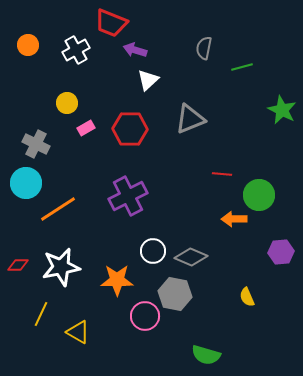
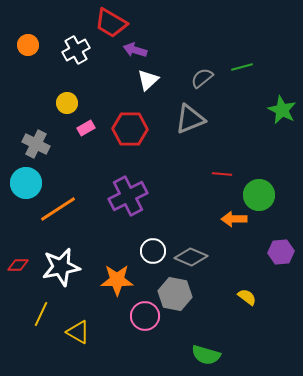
red trapezoid: rotated 8 degrees clockwise
gray semicircle: moved 2 px left, 30 px down; rotated 40 degrees clockwise
yellow semicircle: rotated 150 degrees clockwise
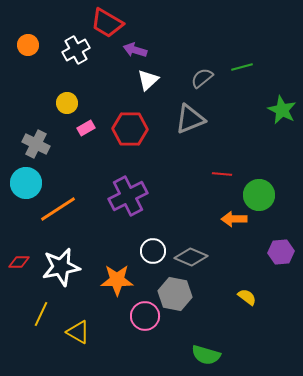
red trapezoid: moved 4 px left
red diamond: moved 1 px right, 3 px up
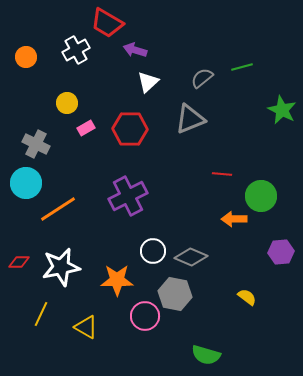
orange circle: moved 2 px left, 12 px down
white triangle: moved 2 px down
green circle: moved 2 px right, 1 px down
yellow triangle: moved 8 px right, 5 px up
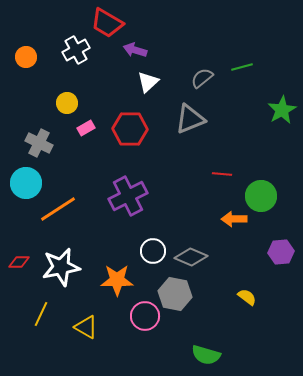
green star: rotated 16 degrees clockwise
gray cross: moved 3 px right, 1 px up
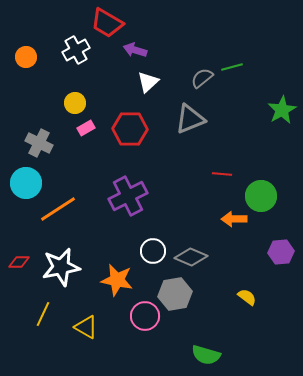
green line: moved 10 px left
yellow circle: moved 8 px right
orange star: rotated 12 degrees clockwise
gray hexagon: rotated 20 degrees counterclockwise
yellow line: moved 2 px right
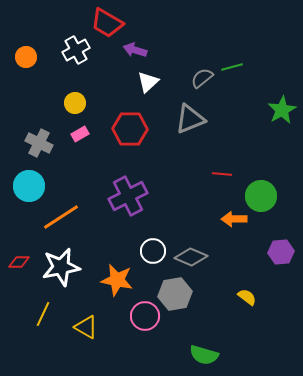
pink rectangle: moved 6 px left, 6 px down
cyan circle: moved 3 px right, 3 px down
orange line: moved 3 px right, 8 px down
green semicircle: moved 2 px left
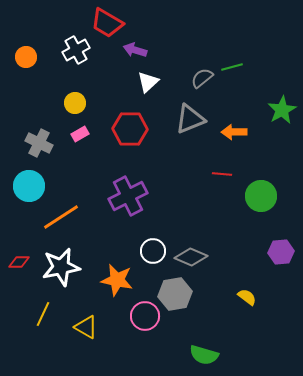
orange arrow: moved 87 px up
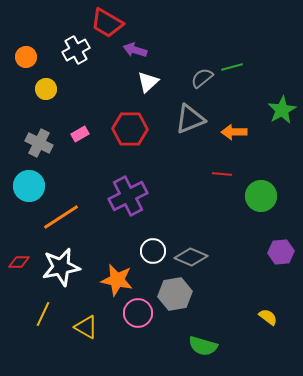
yellow circle: moved 29 px left, 14 px up
yellow semicircle: moved 21 px right, 20 px down
pink circle: moved 7 px left, 3 px up
green semicircle: moved 1 px left, 9 px up
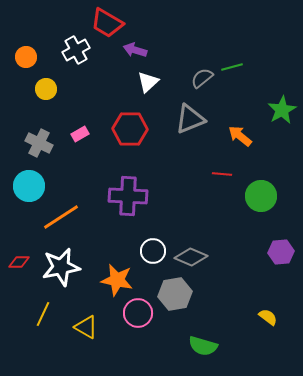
orange arrow: moved 6 px right, 4 px down; rotated 40 degrees clockwise
purple cross: rotated 30 degrees clockwise
